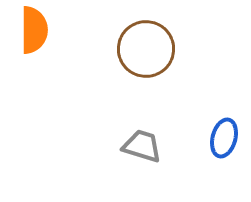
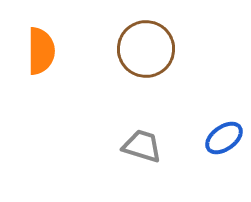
orange semicircle: moved 7 px right, 21 px down
blue ellipse: rotated 39 degrees clockwise
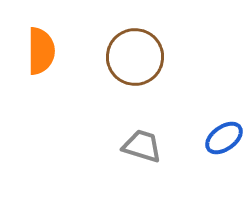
brown circle: moved 11 px left, 8 px down
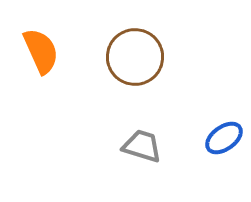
orange semicircle: rotated 24 degrees counterclockwise
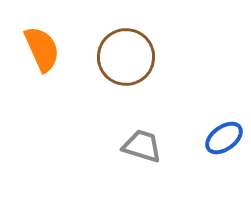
orange semicircle: moved 1 px right, 2 px up
brown circle: moved 9 px left
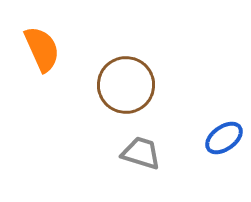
brown circle: moved 28 px down
gray trapezoid: moved 1 px left, 7 px down
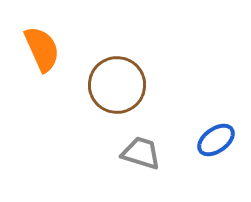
brown circle: moved 9 px left
blue ellipse: moved 8 px left, 2 px down
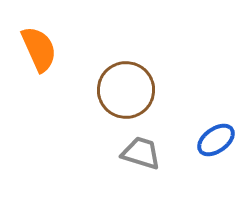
orange semicircle: moved 3 px left
brown circle: moved 9 px right, 5 px down
